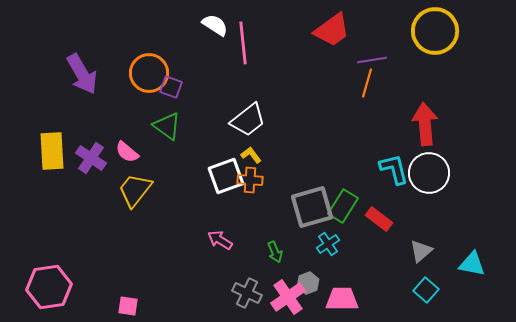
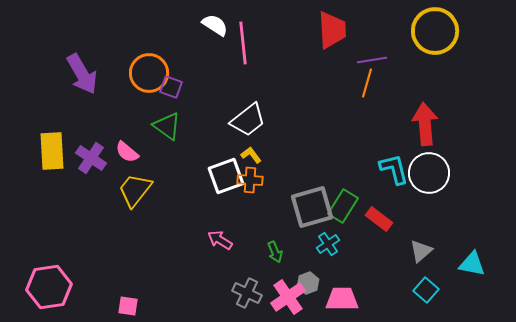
red trapezoid: rotated 57 degrees counterclockwise
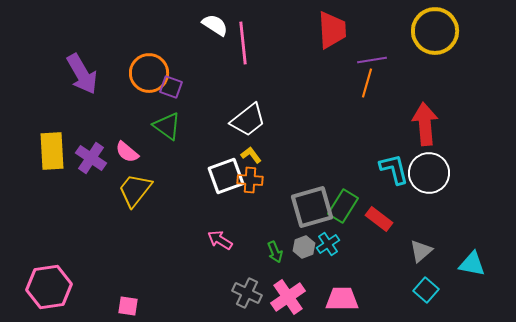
gray hexagon: moved 4 px left, 36 px up
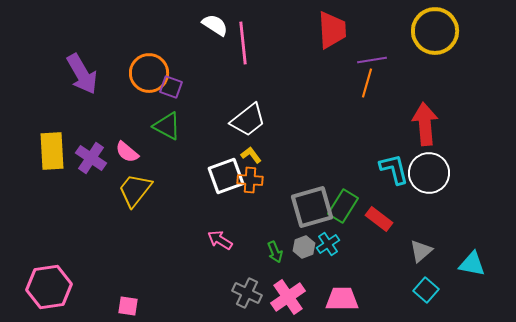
green triangle: rotated 8 degrees counterclockwise
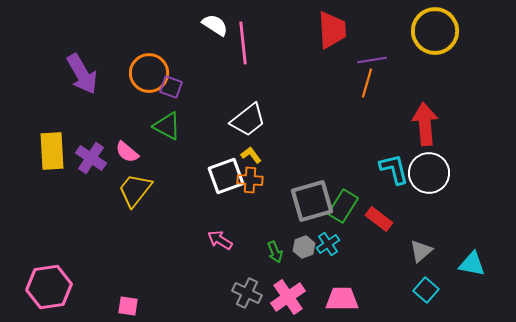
gray square: moved 6 px up
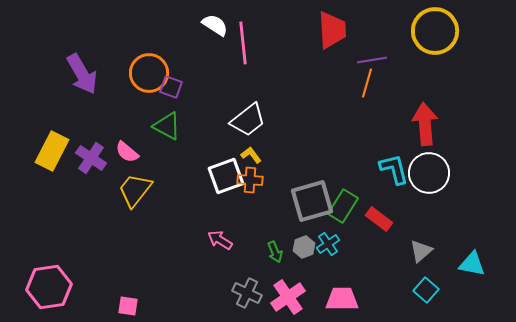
yellow rectangle: rotated 30 degrees clockwise
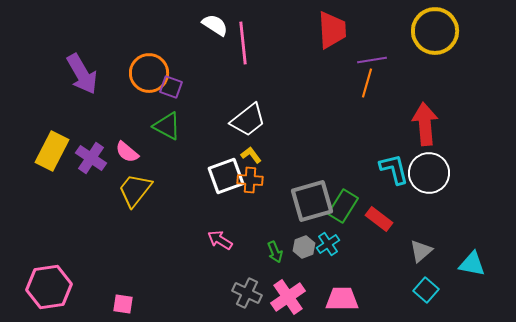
pink square: moved 5 px left, 2 px up
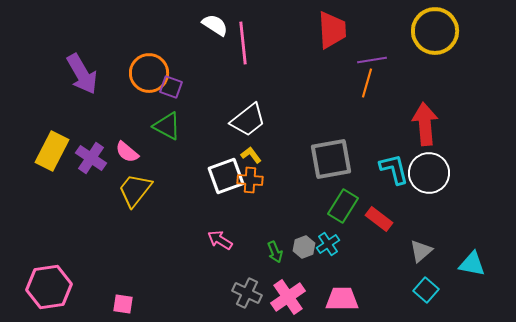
gray square: moved 19 px right, 42 px up; rotated 6 degrees clockwise
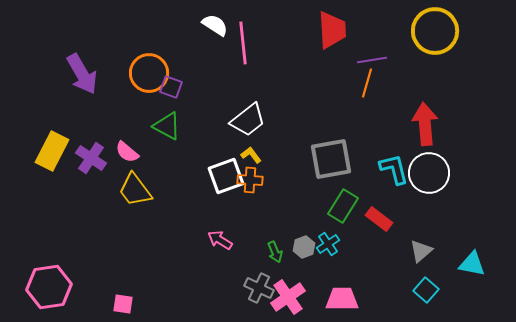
yellow trapezoid: rotated 75 degrees counterclockwise
gray cross: moved 12 px right, 5 px up
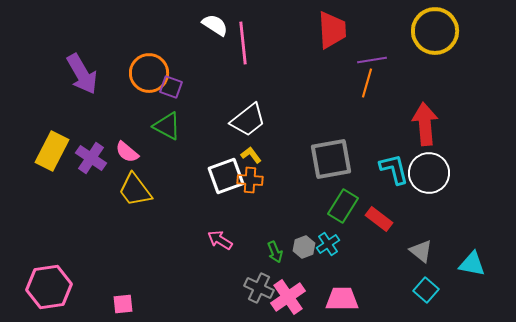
gray triangle: rotated 40 degrees counterclockwise
pink square: rotated 15 degrees counterclockwise
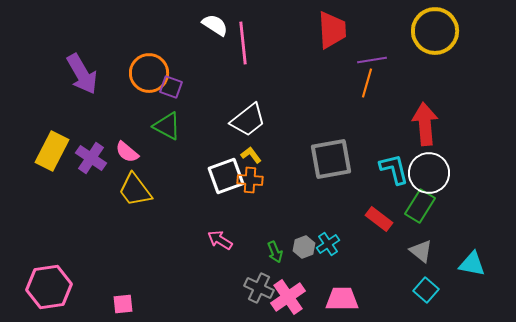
green rectangle: moved 77 px right
